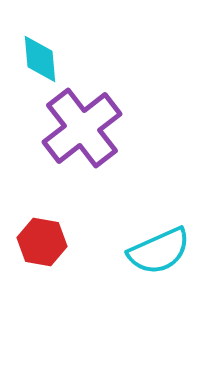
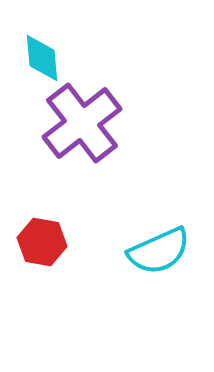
cyan diamond: moved 2 px right, 1 px up
purple cross: moved 5 px up
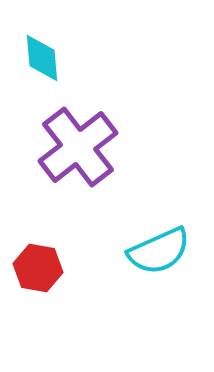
purple cross: moved 4 px left, 24 px down
red hexagon: moved 4 px left, 26 px down
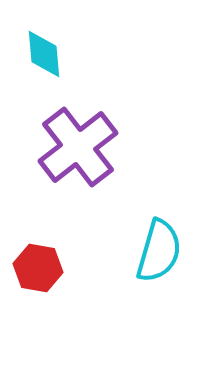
cyan diamond: moved 2 px right, 4 px up
cyan semicircle: rotated 50 degrees counterclockwise
